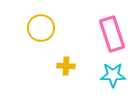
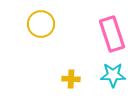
yellow circle: moved 4 px up
yellow cross: moved 5 px right, 13 px down
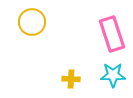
yellow circle: moved 9 px left, 2 px up
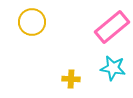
pink rectangle: moved 7 px up; rotated 68 degrees clockwise
cyan star: moved 7 px up; rotated 10 degrees clockwise
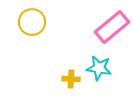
cyan star: moved 14 px left
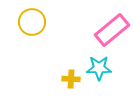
pink rectangle: moved 3 px down
cyan star: rotated 10 degrees counterclockwise
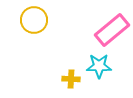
yellow circle: moved 2 px right, 2 px up
cyan star: moved 2 px up
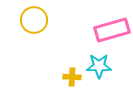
pink rectangle: rotated 24 degrees clockwise
yellow cross: moved 1 px right, 2 px up
